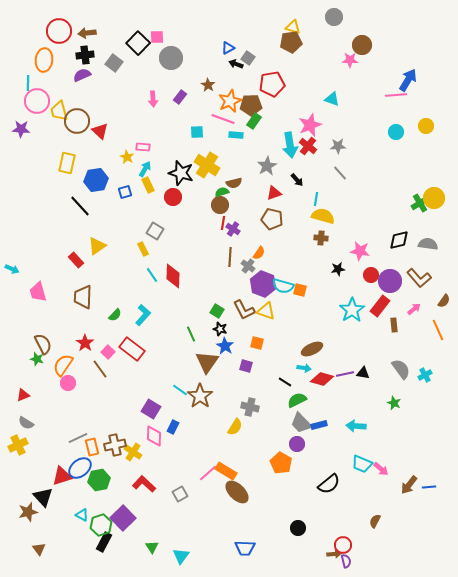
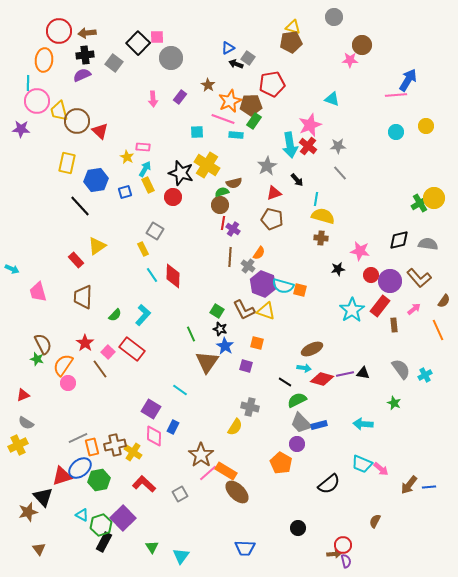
brown star at (200, 396): moved 1 px right, 59 px down
cyan arrow at (356, 426): moved 7 px right, 2 px up
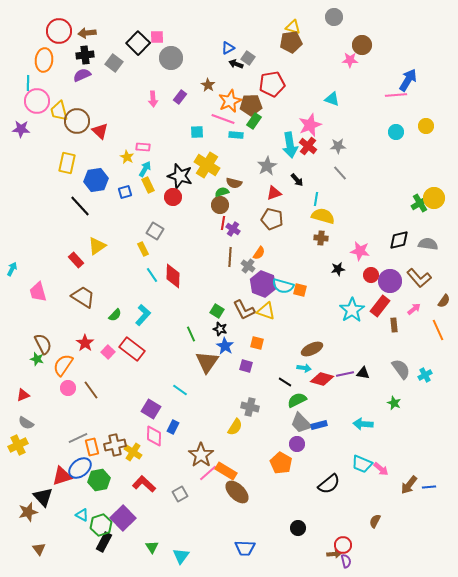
black star at (181, 173): moved 1 px left, 3 px down
brown semicircle at (234, 183): rotated 28 degrees clockwise
cyan arrow at (12, 269): rotated 88 degrees counterclockwise
brown trapezoid at (83, 297): rotated 120 degrees clockwise
brown line at (100, 369): moved 9 px left, 21 px down
pink circle at (68, 383): moved 5 px down
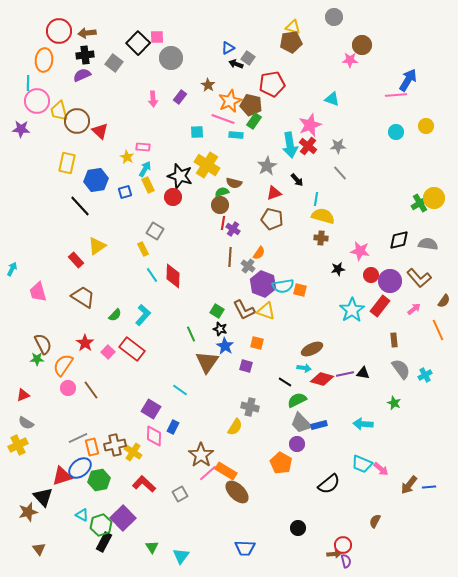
brown pentagon at (251, 105): rotated 15 degrees clockwise
cyan semicircle at (283, 286): rotated 25 degrees counterclockwise
brown rectangle at (394, 325): moved 15 px down
green star at (37, 359): rotated 16 degrees counterclockwise
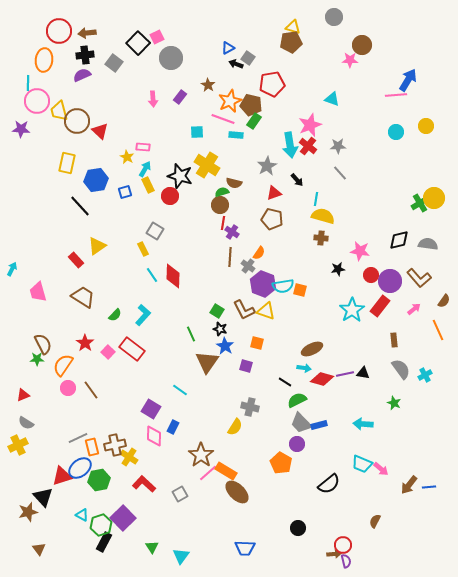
pink square at (157, 37): rotated 24 degrees counterclockwise
red circle at (173, 197): moved 3 px left, 1 px up
purple cross at (233, 229): moved 1 px left, 3 px down
yellow cross at (133, 452): moved 4 px left, 5 px down
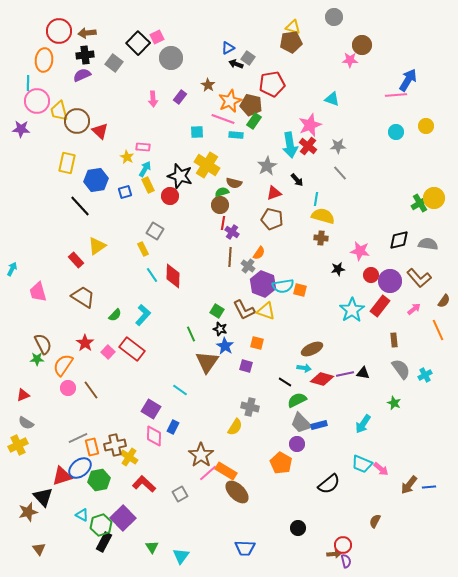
cyan arrow at (363, 424): rotated 60 degrees counterclockwise
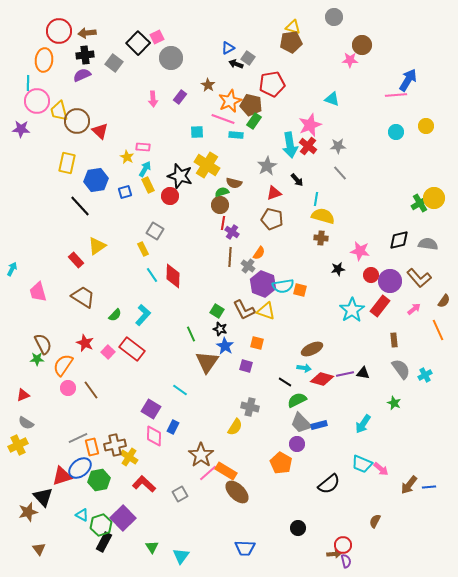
red star at (85, 343): rotated 12 degrees counterclockwise
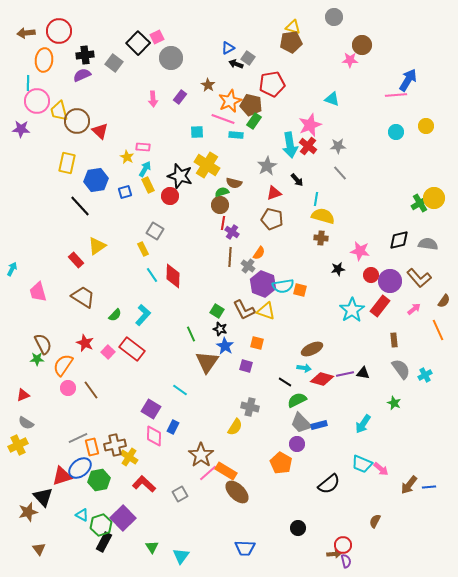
brown arrow at (87, 33): moved 61 px left
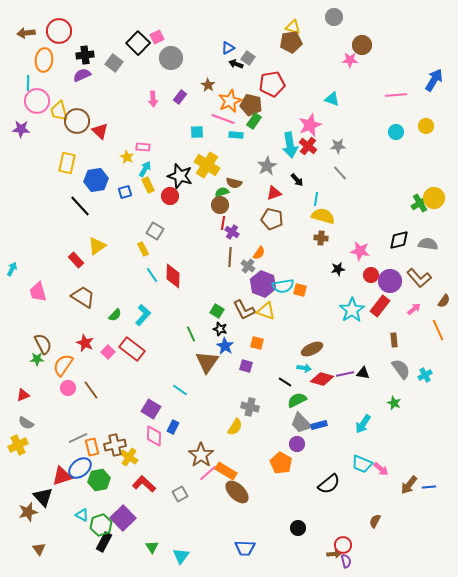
blue arrow at (408, 80): moved 26 px right
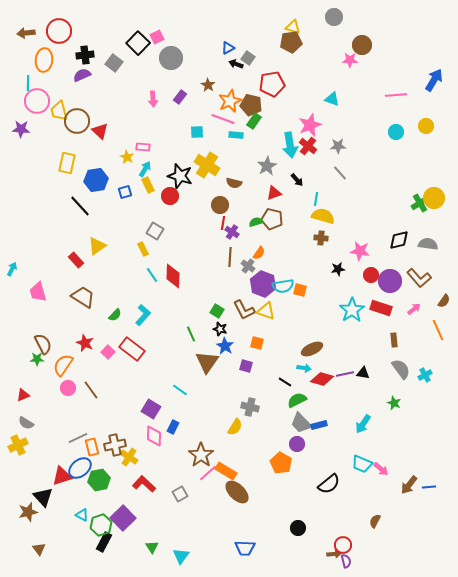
green semicircle at (222, 192): moved 34 px right, 30 px down
red rectangle at (380, 306): moved 1 px right, 2 px down; rotated 70 degrees clockwise
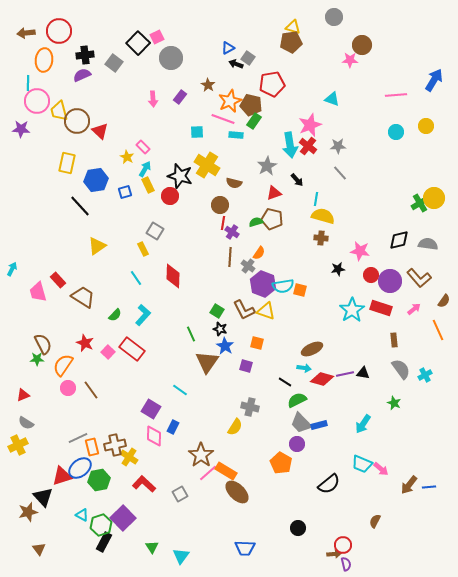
pink rectangle at (143, 147): rotated 40 degrees clockwise
red rectangle at (76, 260): moved 18 px left, 20 px down
cyan line at (152, 275): moved 16 px left, 3 px down
purple semicircle at (346, 561): moved 3 px down
